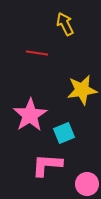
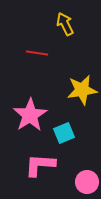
pink L-shape: moved 7 px left
pink circle: moved 2 px up
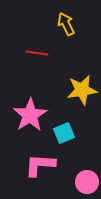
yellow arrow: moved 1 px right
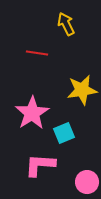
pink star: moved 2 px right, 2 px up
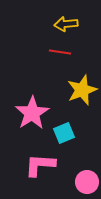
yellow arrow: rotated 70 degrees counterclockwise
red line: moved 23 px right, 1 px up
yellow star: rotated 12 degrees counterclockwise
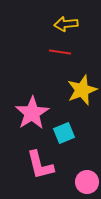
pink L-shape: rotated 108 degrees counterclockwise
